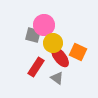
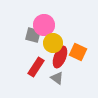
red ellipse: rotated 60 degrees clockwise
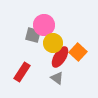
orange square: rotated 18 degrees clockwise
red ellipse: rotated 10 degrees clockwise
red rectangle: moved 14 px left, 5 px down
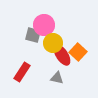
red ellipse: moved 2 px right, 2 px up; rotated 65 degrees counterclockwise
gray triangle: rotated 24 degrees counterclockwise
